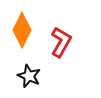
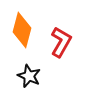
orange diamond: rotated 12 degrees counterclockwise
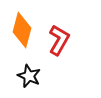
red L-shape: moved 2 px left, 2 px up
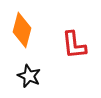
red L-shape: moved 15 px right, 5 px down; rotated 144 degrees clockwise
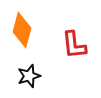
black star: rotated 30 degrees clockwise
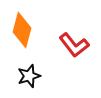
red L-shape: rotated 32 degrees counterclockwise
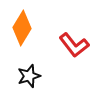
orange diamond: moved 2 px up; rotated 16 degrees clockwise
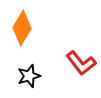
red L-shape: moved 7 px right, 18 px down
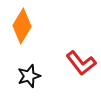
orange diamond: moved 2 px up
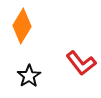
black star: rotated 15 degrees counterclockwise
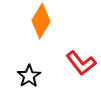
orange diamond: moved 19 px right, 5 px up
